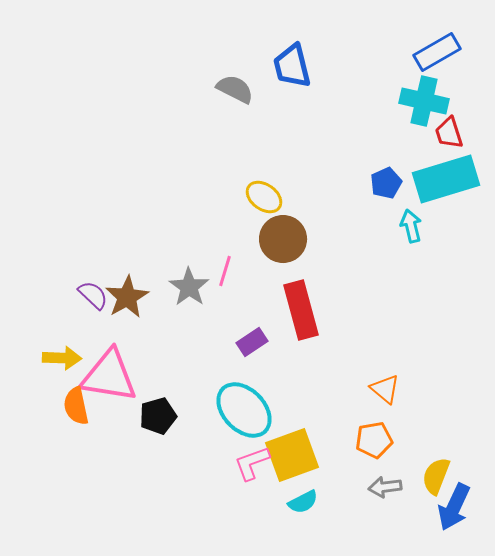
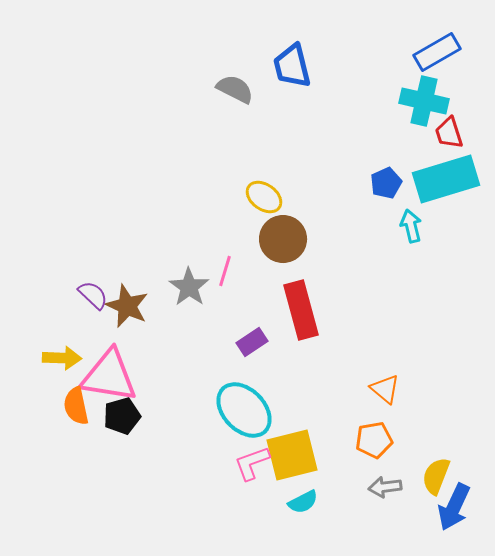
brown star: moved 9 px down; rotated 18 degrees counterclockwise
black pentagon: moved 36 px left
yellow square: rotated 6 degrees clockwise
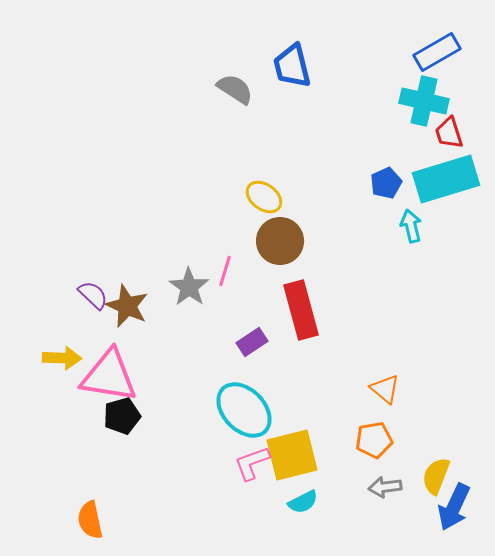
gray semicircle: rotated 6 degrees clockwise
brown circle: moved 3 px left, 2 px down
orange semicircle: moved 14 px right, 114 px down
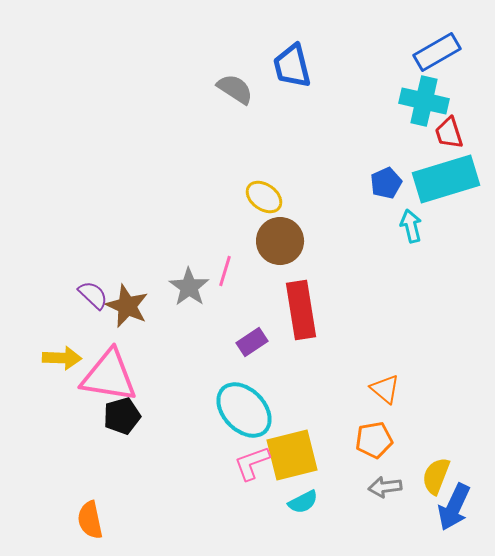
red rectangle: rotated 6 degrees clockwise
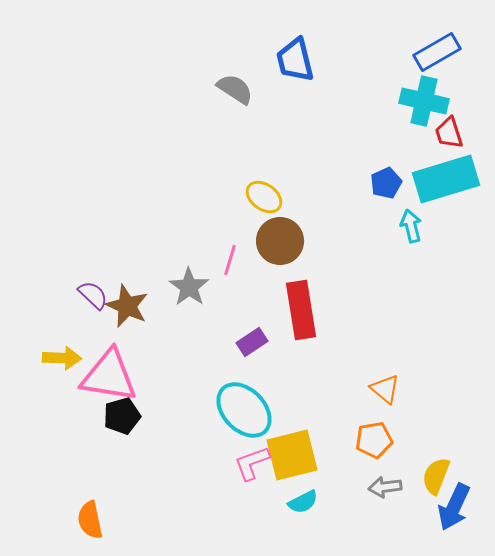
blue trapezoid: moved 3 px right, 6 px up
pink line: moved 5 px right, 11 px up
